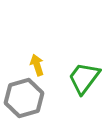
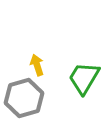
green trapezoid: rotated 6 degrees counterclockwise
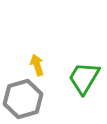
gray hexagon: moved 1 px left, 1 px down
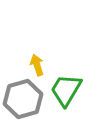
green trapezoid: moved 18 px left, 12 px down
